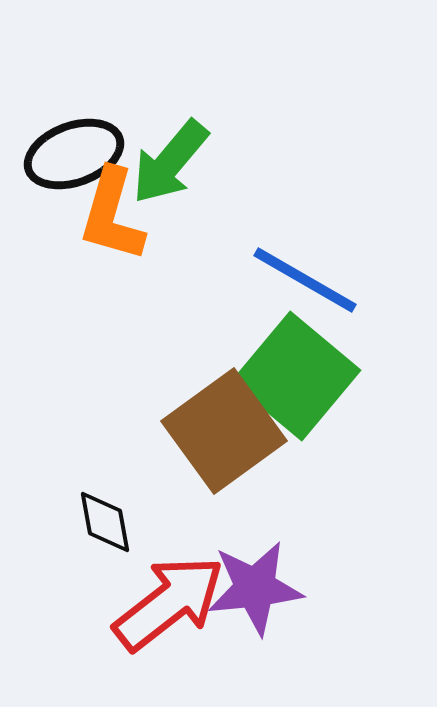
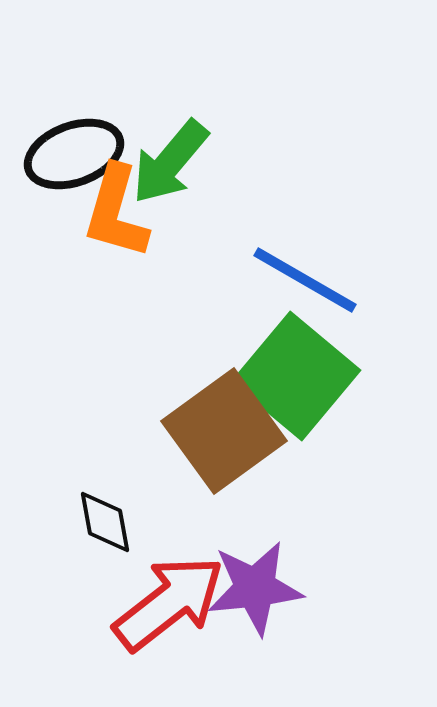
orange L-shape: moved 4 px right, 3 px up
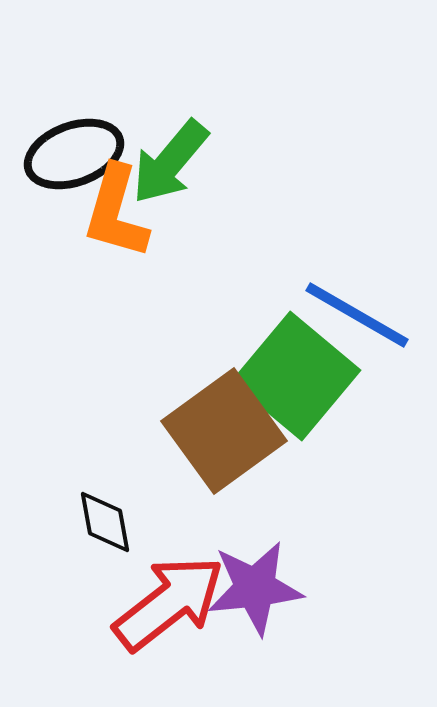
blue line: moved 52 px right, 35 px down
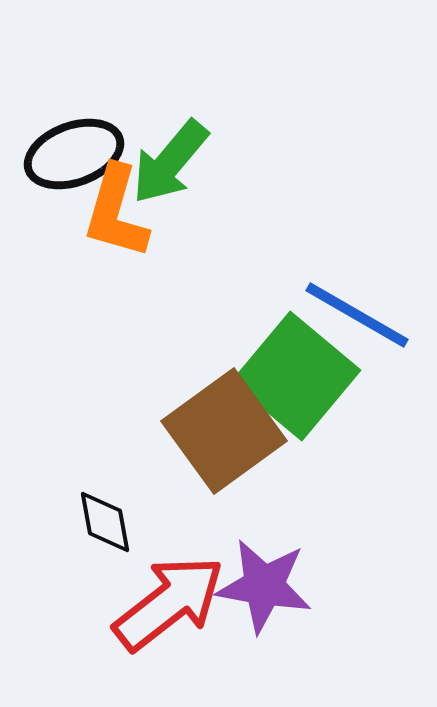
purple star: moved 9 px right, 2 px up; rotated 16 degrees clockwise
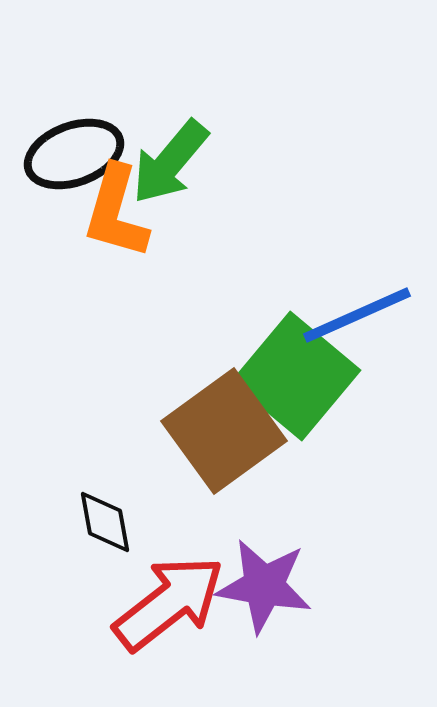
blue line: rotated 54 degrees counterclockwise
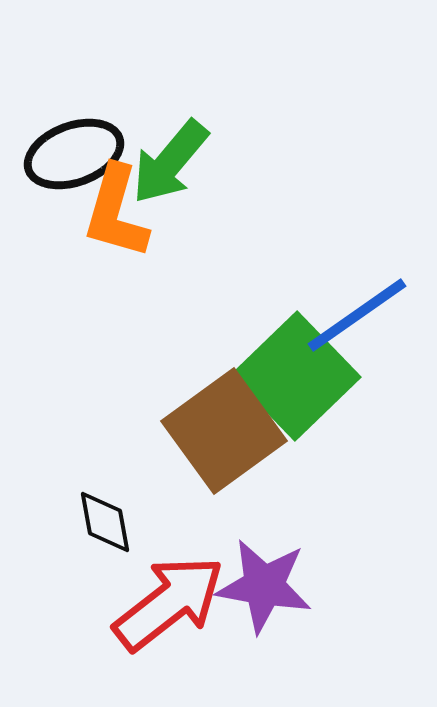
blue line: rotated 11 degrees counterclockwise
green square: rotated 6 degrees clockwise
